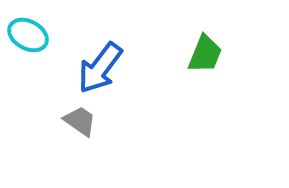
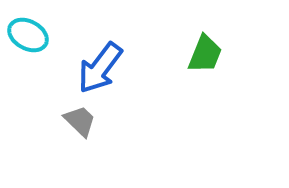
gray trapezoid: rotated 9 degrees clockwise
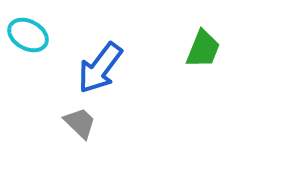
green trapezoid: moved 2 px left, 5 px up
gray trapezoid: moved 2 px down
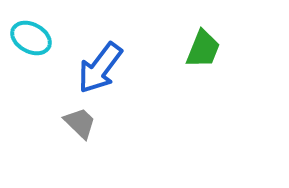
cyan ellipse: moved 3 px right, 3 px down
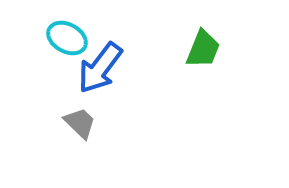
cyan ellipse: moved 36 px right
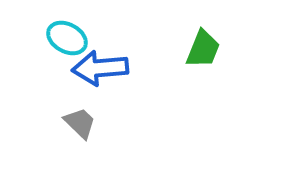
blue arrow: rotated 48 degrees clockwise
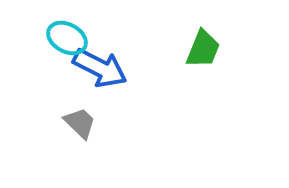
blue arrow: rotated 148 degrees counterclockwise
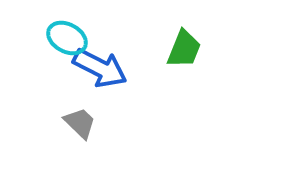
green trapezoid: moved 19 px left
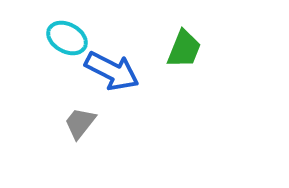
blue arrow: moved 12 px right, 3 px down
gray trapezoid: rotated 96 degrees counterclockwise
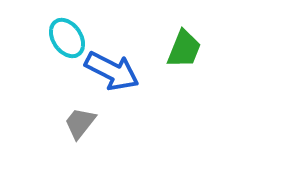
cyan ellipse: rotated 27 degrees clockwise
